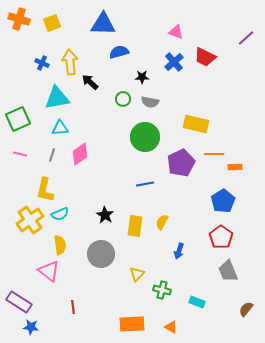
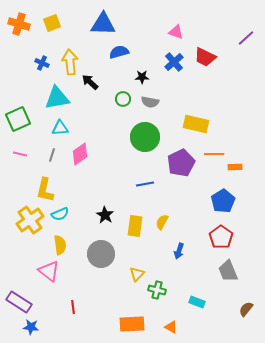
orange cross at (19, 19): moved 5 px down
green cross at (162, 290): moved 5 px left
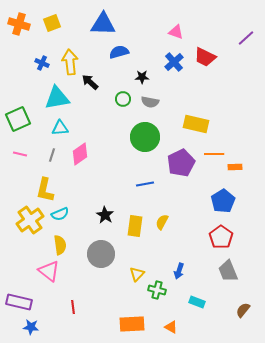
blue arrow at (179, 251): moved 20 px down
purple rectangle at (19, 302): rotated 20 degrees counterclockwise
brown semicircle at (246, 309): moved 3 px left, 1 px down
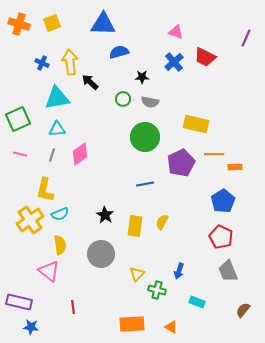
purple line at (246, 38): rotated 24 degrees counterclockwise
cyan triangle at (60, 128): moved 3 px left, 1 px down
red pentagon at (221, 237): rotated 10 degrees counterclockwise
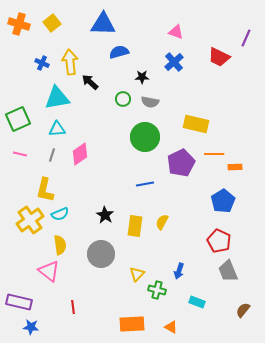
yellow square at (52, 23): rotated 18 degrees counterclockwise
red trapezoid at (205, 57): moved 14 px right
red pentagon at (221, 237): moved 2 px left, 4 px down
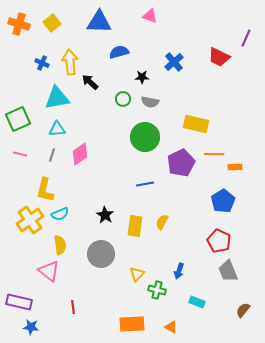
blue triangle at (103, 24): moved 4 px left, 2 px up
pink triangle at (176, 32): moved 26 px left, 16 px up
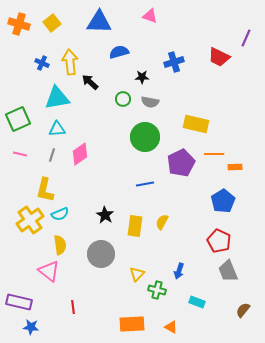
blue cross at (174, 62): rotated 24 degrees clockwise
